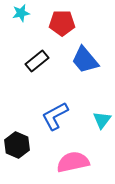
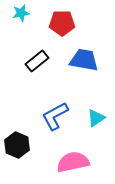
blue trapezoid: moved 1 px left; rotated 140 degrees clockwise
cyan triangle: moved 6 px left, 2 px up; rotated 18 degrees clockwise
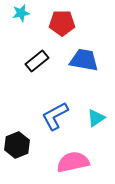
black hexagon: rotated 15 degrees clockwise
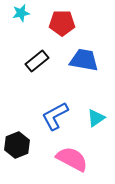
pink semicircle: moved 1 px left, 3 px up; rotated 40 degrees clockwise
